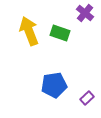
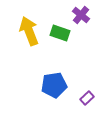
purple cross: moved 4 px left, 2 px down
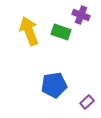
purple cross: rotated 18 degrees counterclockwise
green rectangle: moved 1 px right, 1 px up
purple rectangle: moved 4 px down
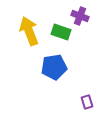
purple cross: moved 1 px left, 1 px down
blue pentagon: moved 18 px up
purple rectangle: rotated 64 degrees counterclockwise
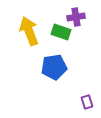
purple cross: moved 4 px left, 1 px down; rotated 30 degrees counterclockwise
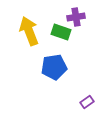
purple rectangle: rotated 72 degrees clockwise
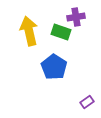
yellow arrow: rotated 8 degrees clockwise
blue pentagon: rotated 30 degrees counterclockwise
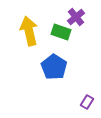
purple cross: rotated 30 degrees counterclockwise
purple rectangle: rotated 24 degrees counterclockwise
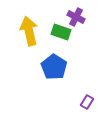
purple cross: rotated 24 degrees counterclockwise
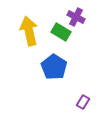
green rectangle: rotated 12 degrees clockwise
purple rectangle: moved 4 px left
